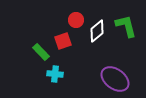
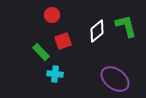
red circle: moved 24 px left, 5 px up
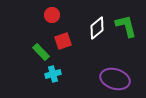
white diamond: moved 3 px up
cyan cross: moved 2 px left; rotated 21 degrees counterclockwise
purple ellipse: rotated 20 degrees counterclockwise
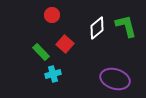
red square: moved 2 px right, 3 px down; rotated 30 degrees counterclockwise
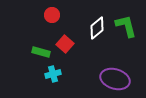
green rectangle: rotated 30 degrees counterclockwise
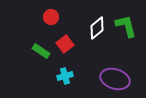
red circle: moved 1 px left, 2 px down
red square: rotated 12 degrees clockwise
green rectangle: moved 1 px up; rotated 18 degrees clockwise
cyan cross: moved 12 px right, 2 px down
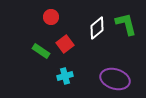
green L-shape: moved 2 px up
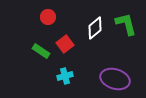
red circle: moved 3 px left
white diamond: moved 2 px left
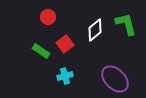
white diamond: moved 2 px down
purple ellipse: rotated 28 degrees clockwise
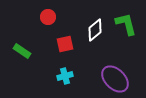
red square: rotated 24 degrees clockwise
green rectangle: moved 19 px left
